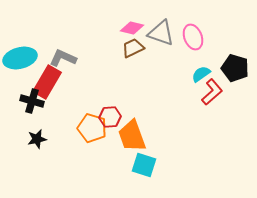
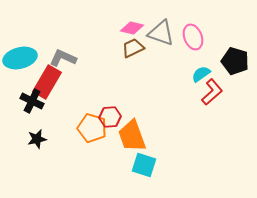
black pentagon: moved 7 px up
black cross: rotated 10 degrees clockwise
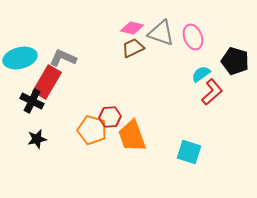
orange pentagon: moved 2 px down
cyan square: moved 45 px right, 13 px up
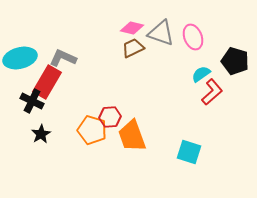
black star: moved 4 px right, 5 px up; rotated 18 degrees counterclockwise
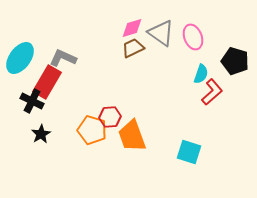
pink diamond: rotated 30 degrees counterclockwise
gray triangle: rotated 16 degrees clockwise
cyan ellipse: rotated 40 degrees counterclockwise
cyan semicircle: rotated 144 degrees clockwise
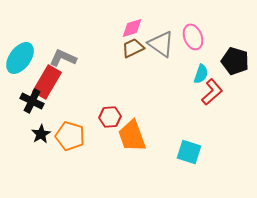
gray triangle: moved 11 px down
orange pentagon: moved 22 px left, 6 px down
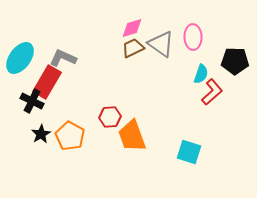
pink ellipse: rotated 20 degrees clockwise
black pentagon: rotated 16 degrees counterclockwise
orange pentagon: rotated 12 degrees clockwise
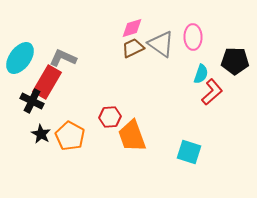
black star: rotated 12 degrees counterclockwise
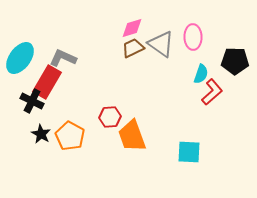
cyan square: rotated 15 degrees counterclockwise
